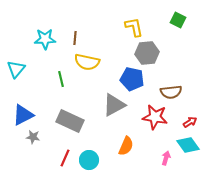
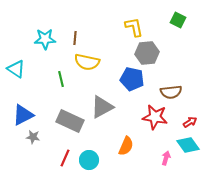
cyan triangle: rotated 36 degrees counterclockwise
gray triangle: moved 12 px left, 2 px down
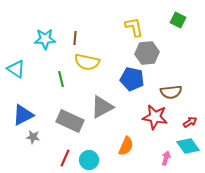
cyan diamond: moved 1 px down
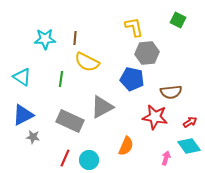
yellow semicircle: rotated 15 degrees clockwise
cyan triangle: moved 6 px right, 8 px down
green line: rotated 21 degrees clockwise
cyan diamond: moved 1 px right
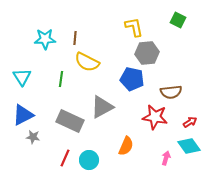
cyan triangle: rotated 24 degrees clockwise
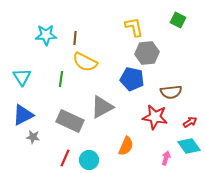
cyan star: moved 1 px right, 4 px up
yellow semicircle: moved 2 px left
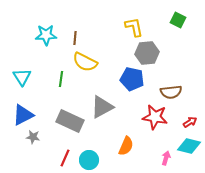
cyan diamond: rotated 40 degrees counterclockwise
